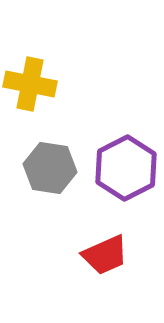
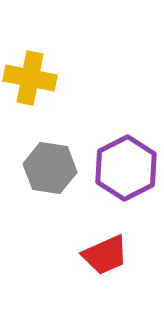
yellow cross: moved 6 px up
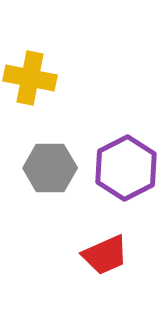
gray hexagon: rotated 9 degrees counterclockwise
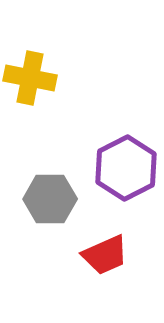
gray hexagon: moved 31 px down
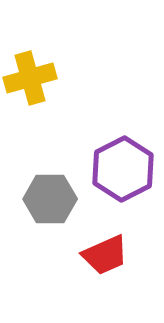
yellow cross: rotated 27 degrees counterclockwise
purple hexagon: moved 3 px left, 1 px down
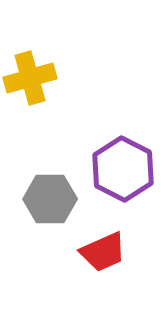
purple hexagon: rotated 6 degrees counterclockwise
red trapezoid: moved 2 px left, 3 px up
